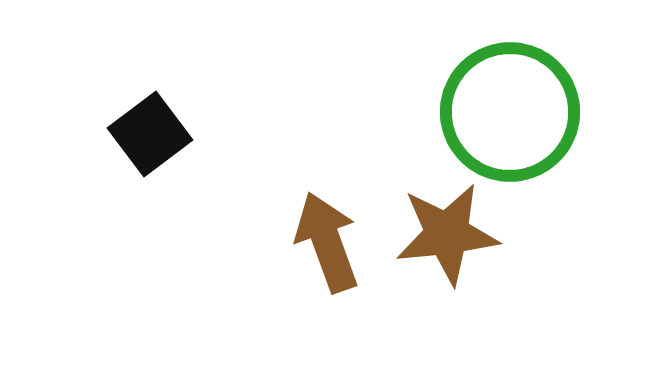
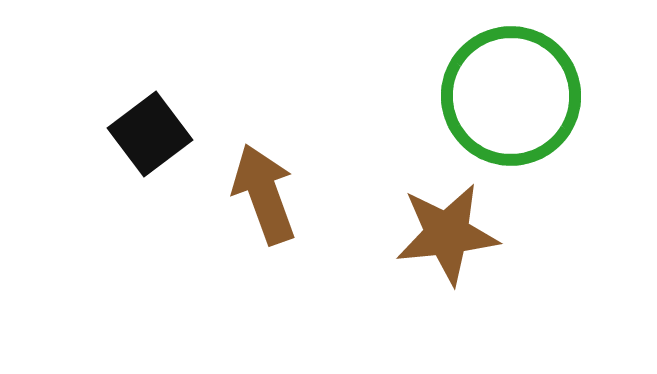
green circle: moved 1 px right, 16 px up
brown arrow: moved 63 px left, 48 px up
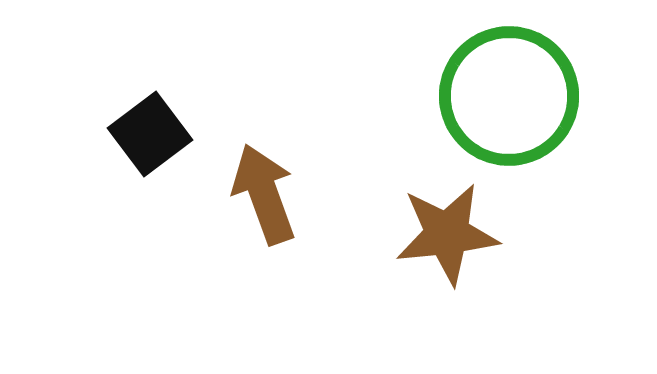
green circle: moved 2 px left
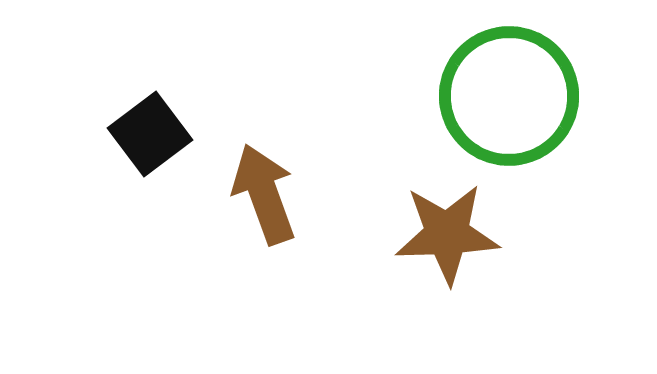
brown star: rotated 4 degrees clockwise
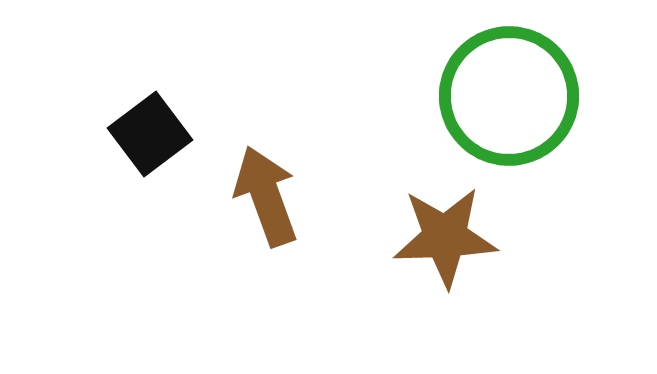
brown arrow: moved 2 px right, 2 px down
brown star: moved 2 px left, 3 px down
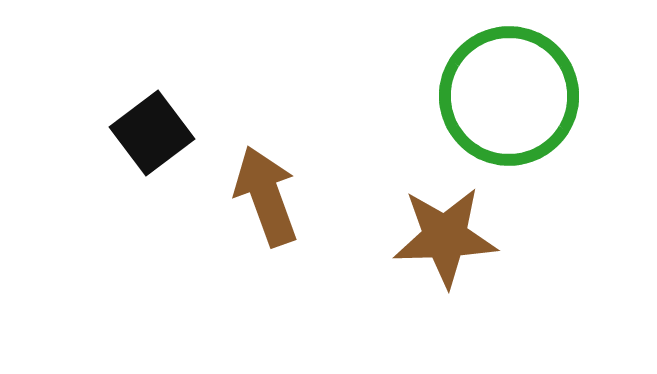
black square: moved 2 px right, 1 px up
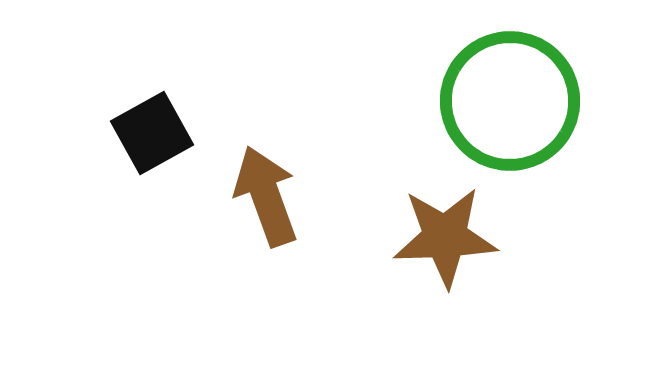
green circle: moved 1 px right, 5 px down
black square: rotated 8 degrees clockwise
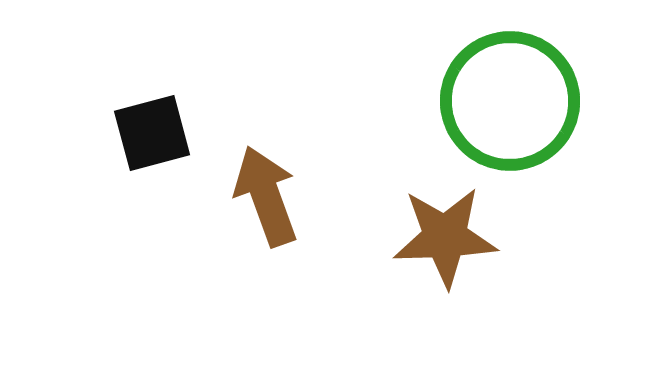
black square: rotated 14 degrees clockwise
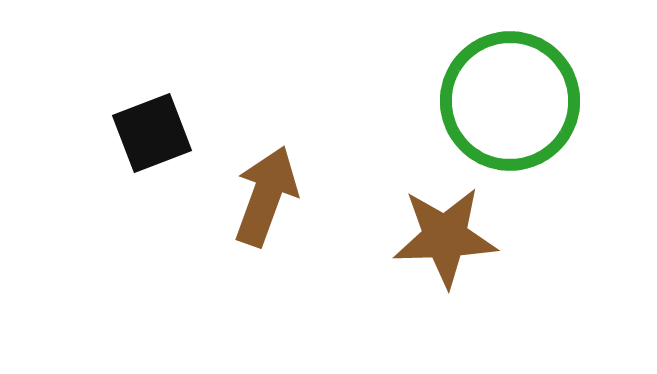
black square: rotated 6 degrees counterclockwise
brown arrow: rotated 40 degrees clockwise
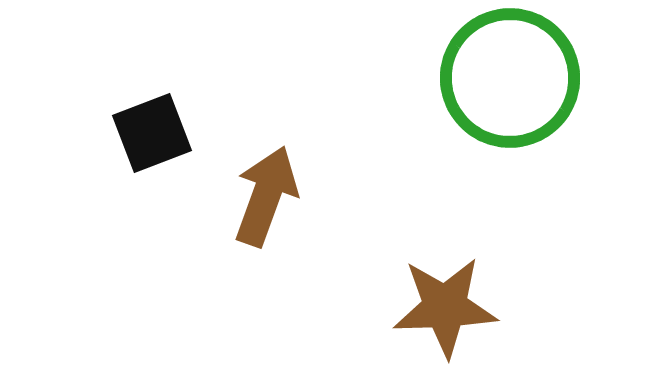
green circle: moved 23 px up
brown star: moved 70 px down
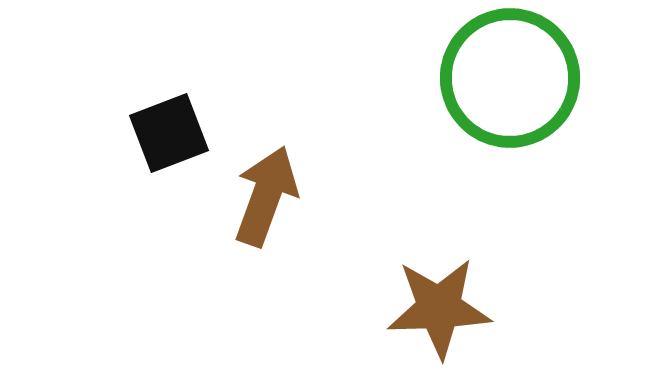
black square: moved 17 px right
brown star: moved 6 px left, 1 px down
